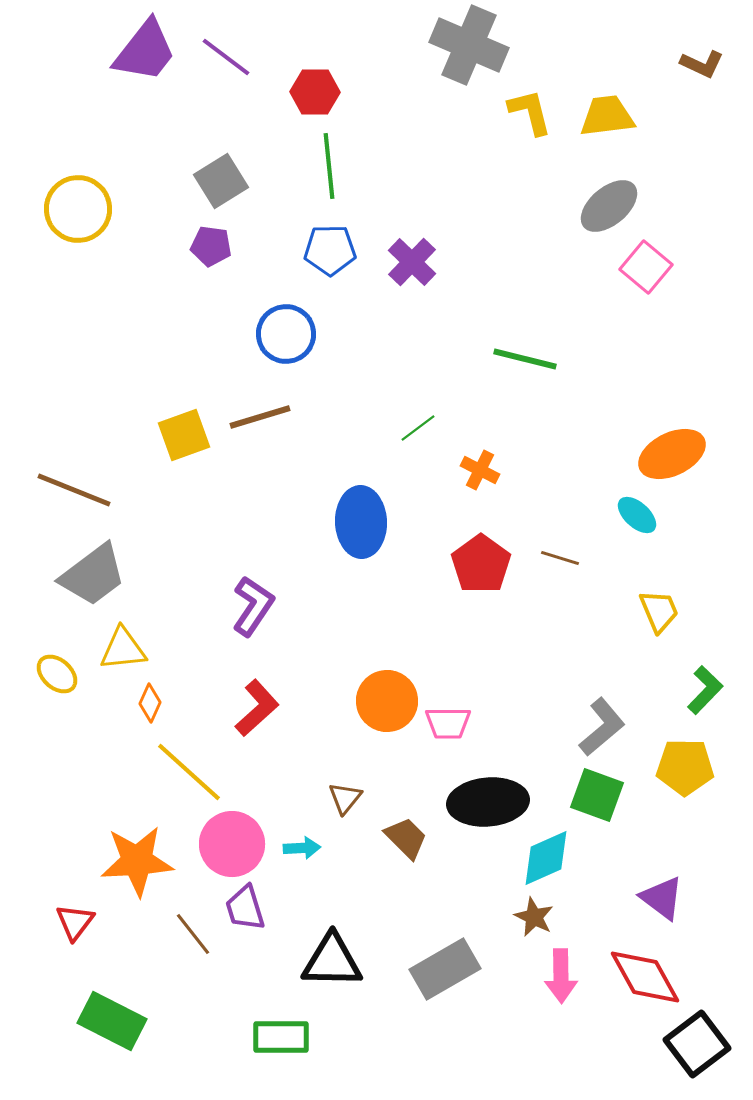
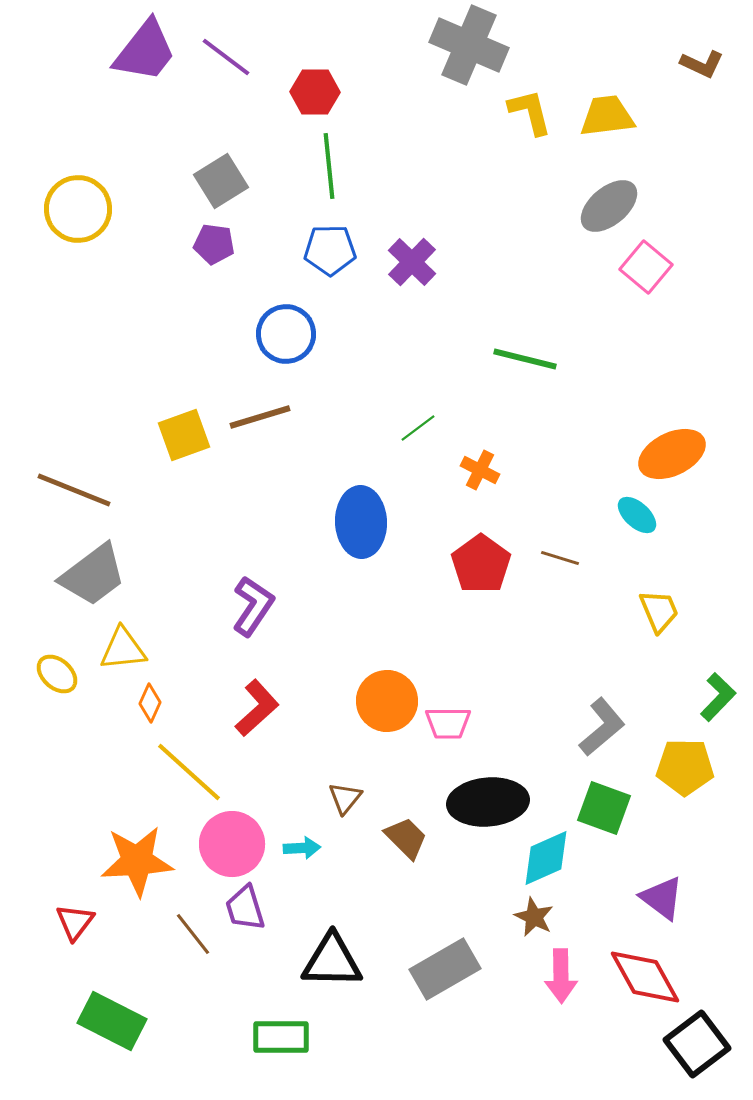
purple pentagon at (211, 246): moved 3 px right, 2 px up
green L-shape at (705, 690): moved 13 px right, 7 px down
green square at (597, 795): moved 7 px right, 13 px down
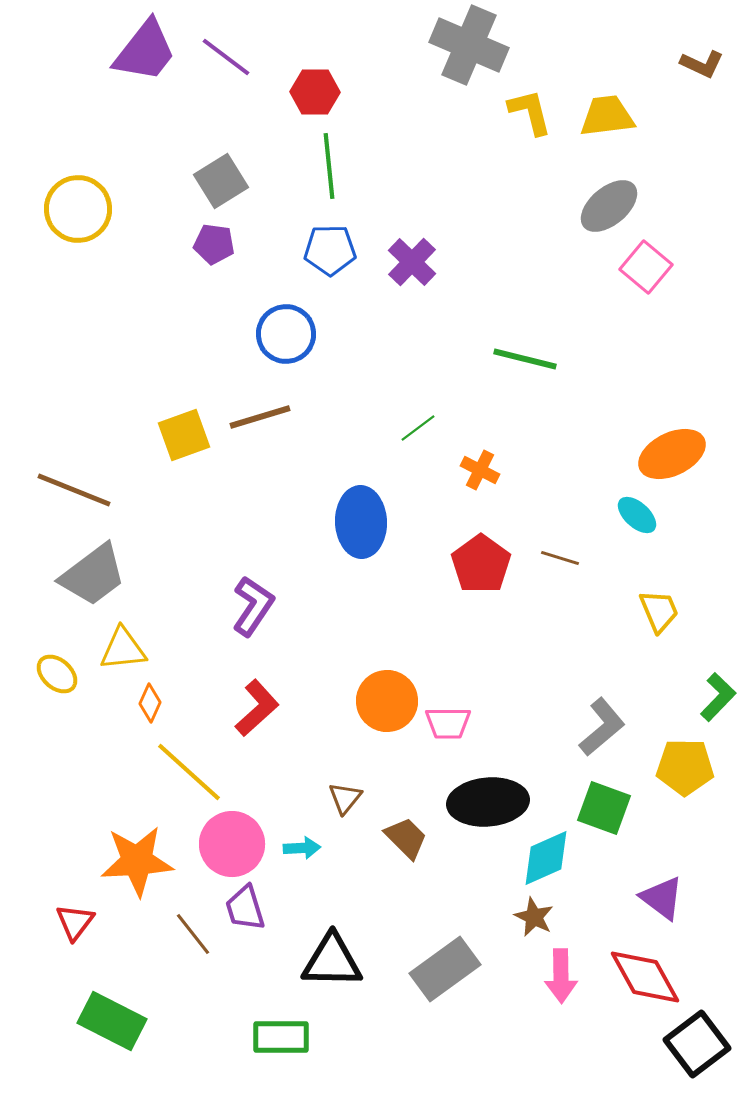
gray rectangle at (445, 969): rotated 6 degrees counterclockwise
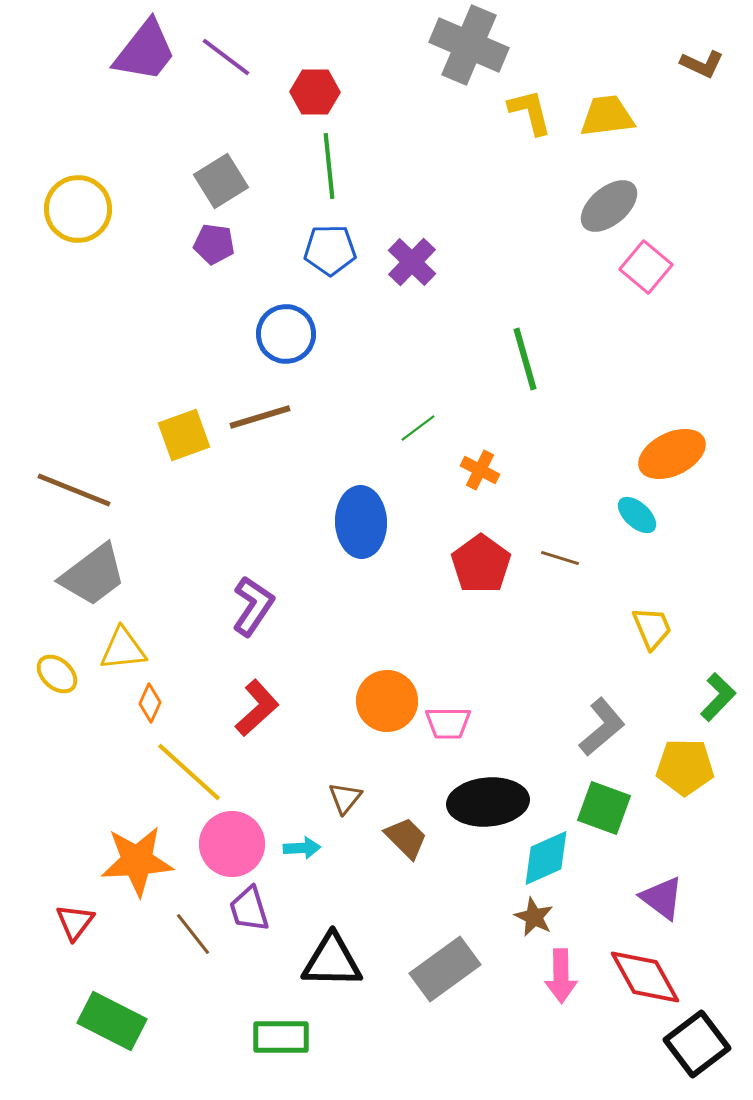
green line at (525, 359): rotated 60 degrees clockwise
yellow trapezoid at (659, 611): moved 7 px left, 17 px down
purple trapezoid at (245, 908): moved 4 px right, 1 px down
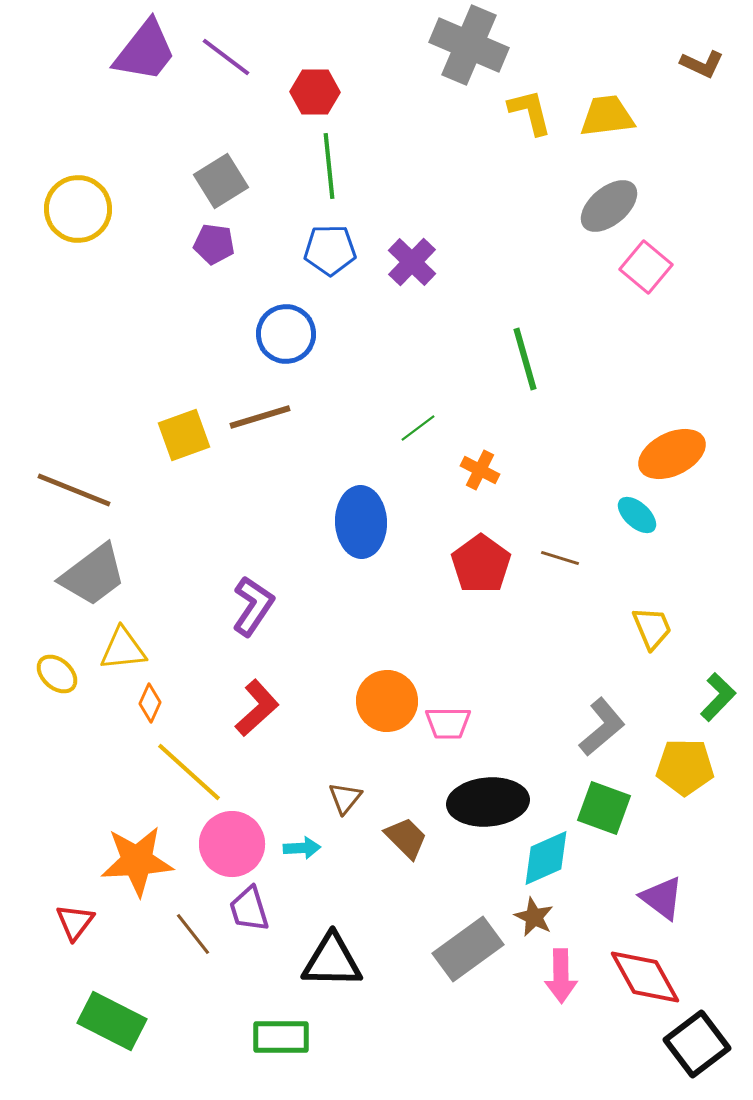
gray rectangle at (445, 969): moved 23 px right, 20 px up
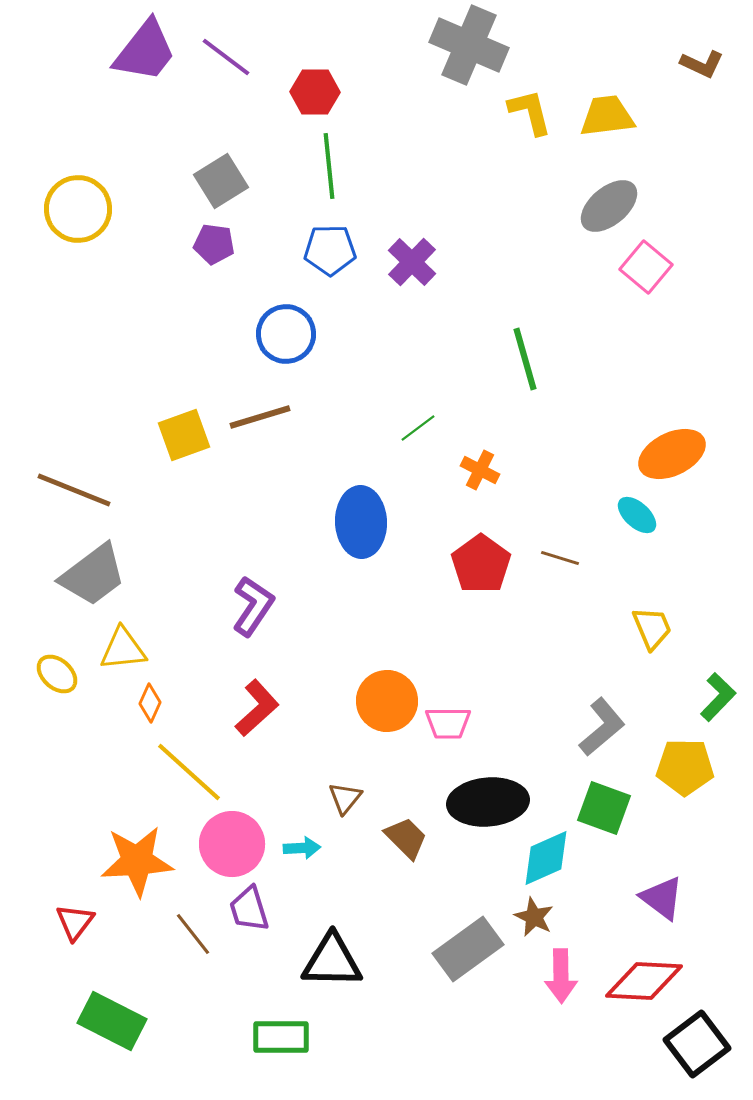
red diamond at (645, 977): moved 1 px left, 4 px down; rotated 58 degrees counterclockwise
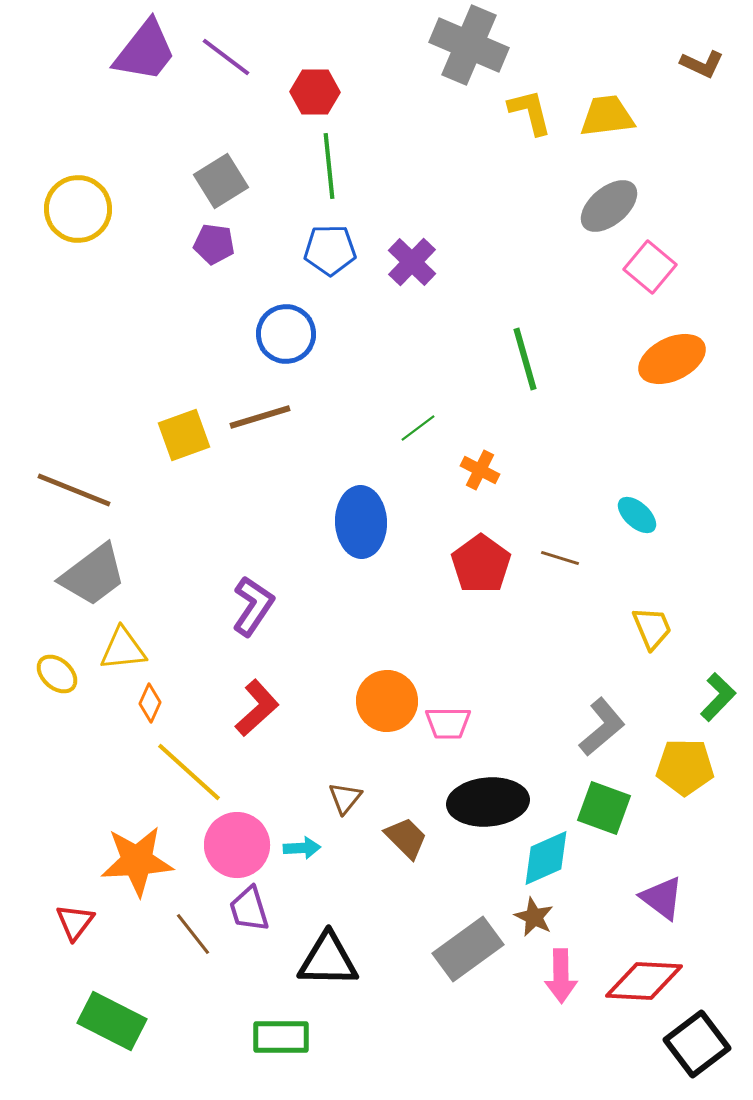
pink square at (646, 267): moved 4 px right
orange ellipse at (672, 454): moved 95 px up
pink circle at (232, 844): moved 5 px right, 1 px down
black triangle at (332, 961): moved 4 px left, 1 px up
